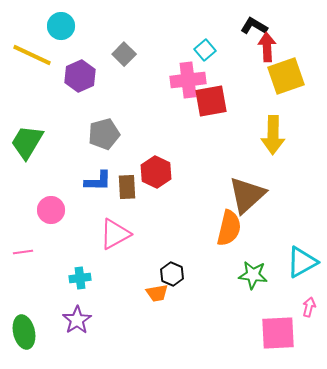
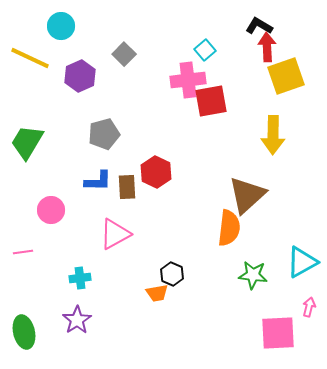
black L-shape: moved 5 px right
yellow line: moved 2 px left, 3 px down
orange semicircle: rotated 6 degrees counterclockwise
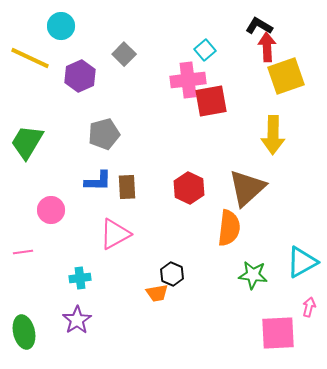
red hexagon: moved 33 px right, 16 px down
brown triangle: moved 7 px up
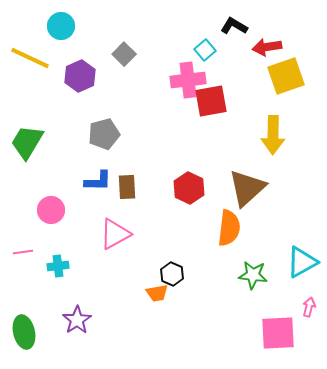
black L-shape: moved 25 px left
red arrow: rotated 96 degrees counterclockwise
cyan cross: moved 22 px left, 12 px up
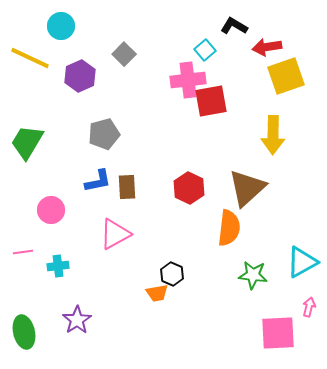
blue L-shape: rotated 12 degrees counterclockwise
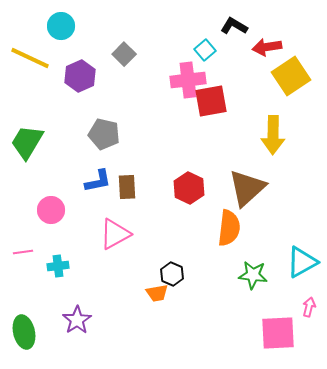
yellow square: moved 5 px right; rotated 15 degrees counterclockwise
gray pentagon: rotated 28 degrees clockwise
